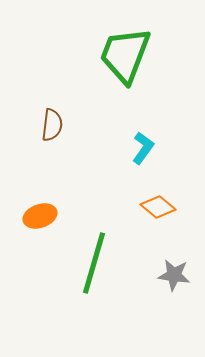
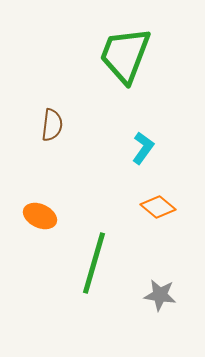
orange ellipse: rotated 44 degrees clockwise
gray star: moved 14 px left, 20 px down
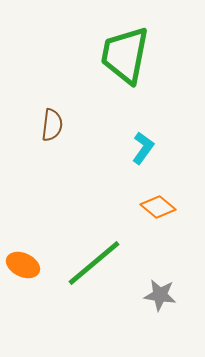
green trapezoid: rotated 10 degrees counterclockwise
orange ellipse: moved 17 px left, 49 px down
green line: rotated 34 degrees clockwise
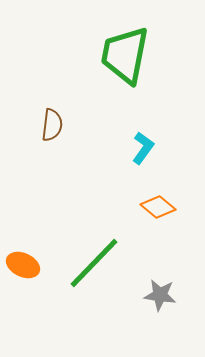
green line: rotated 6 degrees counterclockwise
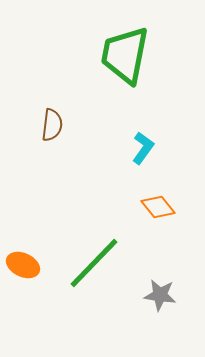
orange diamond: rotated 12 degrees clockwise
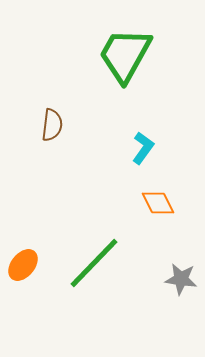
green trapezoid: rotated 18 degrees clockwise
orange diamond: moved 4 px up; rotated 12 degrees clockwise
orange ellipse: rotated 76 degrees counterclockwise
gray star: moved 21 px right, 16 px up
